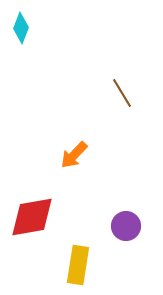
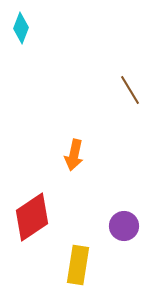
brown line: moved 8 px right, 3 px up
orange arrow: rotated 32 degrees counterclockwise
red diamond: rotated 24 degrees counterclockwise
purple circle: moved 2 px left
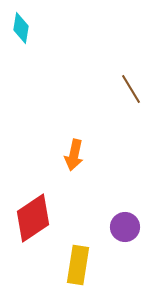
cyan diamond: rotated 12 degrees counterclockwise
brown line: moved 1 px right, 1 px up
red diamond: moved 1 px right, 1 px down
purple circle: moved 1 px right, 1 px down
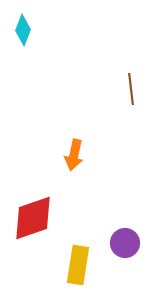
cyan diamond: moved 2 px right, 2 px down; rotated 12 degrees clockwise
brown line: rotated 24 degrees clockwise
red diamond: rotated 15 degrees clockwise
purple circle: moved 16 px down
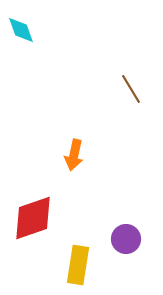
cyan diamond: moved 2 px left; rotated 40 degrees counterclockwise
brown line: rotated 24 degrees counterclockwise
purple circle: moved 1 px right, 4 px up
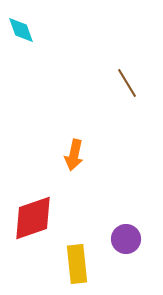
brown line: moved 4 px left, 6 px up
yellow rectangle: moved 1 px left, 1 px up; rotated 15 degrees counterclockwise
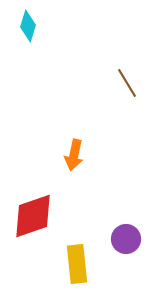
cyan diamond: moved 7 px right, 4 px up; rotated 36 degrees clockwise
red diamond: moved 2 px up
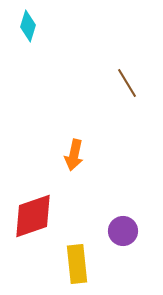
purple circle: moved 3 px left, 8 px up
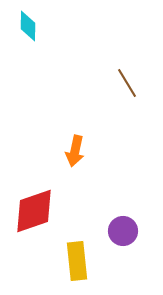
cyan diamond: rotated 16 degrees counterclockwise
orange arrow: moved 1 px right, 4 px up
red diamond: moved 1 px right, 5 px up
yellow rectangle: moved 3 px up
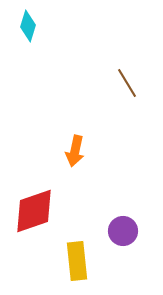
cyan diamond: rotated 16 degrees clockwise
